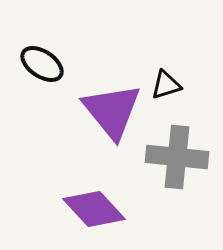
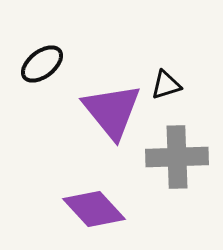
black ellipse: rotated 72 degrees counterclockwise
gray cross: rotated 8 degrees counterclockwise
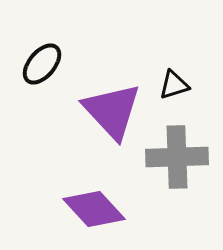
black ellipse: rotated 12 degrees counterclockwise
black triangle: moved 8 px right
purple triangle: rotated 4 degrees counterclockwise
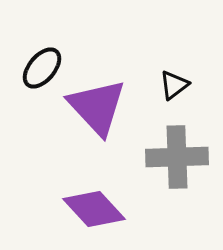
black ellipse: moved 4 px down
black triangle: rotated 20 degrees counterclockwise
purple triangle: moved 15 px left, 4 px up
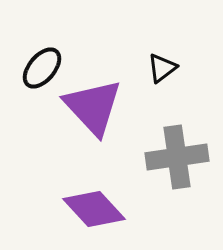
black triangle: moved 12 px left, 17 px up
purple triangle: moved 4 px left
gray cross: rotated 6 degrees counterclockwise
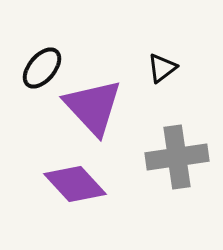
purple diamond: moved 19 px left, 25 px up
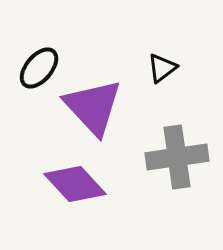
black ellipse: moved 3 px left
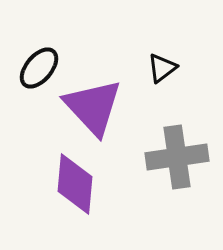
purple diamond: rotated 48 degrees clockwise
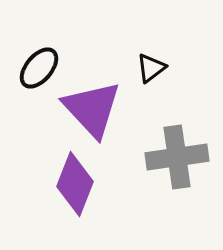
black triangle: moved 11 px left
purple triangle: moved 1 px left, 2 px down
purple diamond: rotated 16 degrees clockwise
